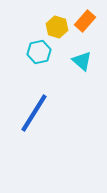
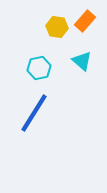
yellow hexagon: rotated 10 degrees counterclockwise
cyan hexagon: moved 16 px down
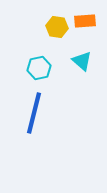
orange rectangle: rotated 45 degrees clockwise
blue line: rotated 18 degrees counterclockwise
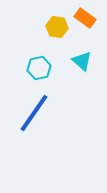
orange rectangle: moved 3 px up; rotated 40 degrees clockwise
blue line: rotated 21 degrees clockwise
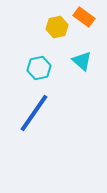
orange rectangle: moved 1 px left, 1 px up
yellow hexagon: rotated 20 degrees counterclockwise
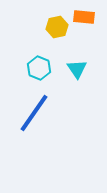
orange rectangle: rotated 30 degrees counterclockwise
cyan triangle: moved 5 px left, 8 px down; rotated 15 degrees clockwise
cyan hexagon: rotated 25 degrees counterclockwise
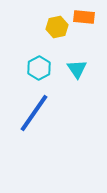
cyan hexagon: rotated 10 degrees clockwise
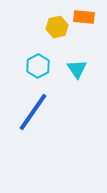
cyan hexagon: moved 1 px left, 2 px up
blue line: moved 1 px left, 1 px up
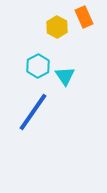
orange rectangle: rotated 60 degrees clockwise
yellow hexagon: rotated 20 degrees counterclockwise
cyan triangle: moved 12 px left, 7 px down
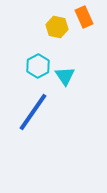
yellow hexagon: rotated 15 degrees counterclockwise
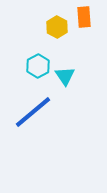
orange rectangle: rotated 20 degrees clockwise
yellow hexagon: rotated 15 degrees clockwise
blue line: rotated 15 degrees clockwise
